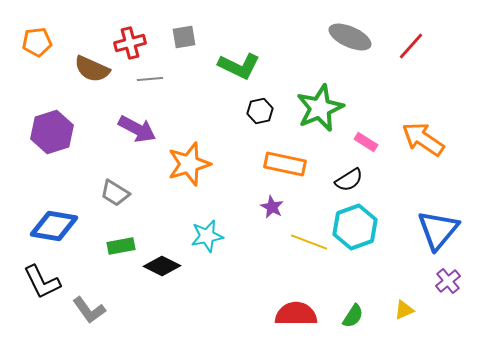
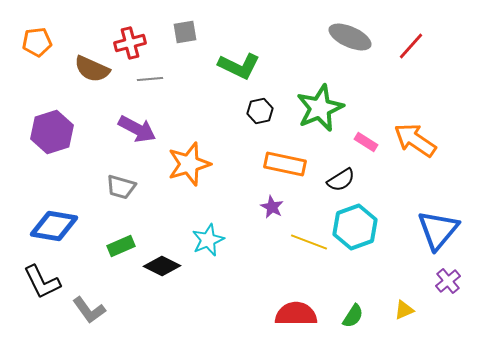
gray square: moved 1 px right, 5 px up
orange arrow: moved 8 px left, 1 px down
black semicircle: moved 8 px left
gray trapezoid: moved 6 px right, 6 px up; rotated 16 degrees counterclockwise
cyan star: moved 1 px right, 4 px down; rotated 12 degrees counterclockwise
green rectangle: rotated 12 degrees counterclockwise
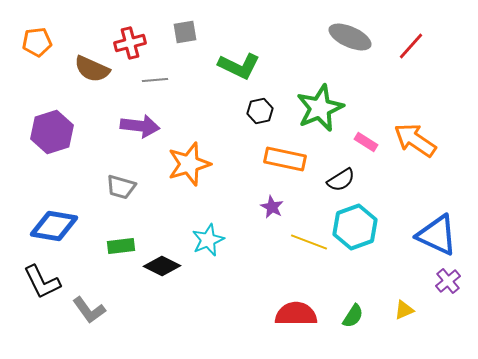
gray line: moved 5 px right, 1 px down
purple arrow: moved 3 px right, 3 px up; rotated 21 degrees counterclockwise
orange rectangle: moved 5 px up
blue triangle: moved 1 px left, 5 px down; rotated 45 degrees counterclockwise
green rectangle: rotated 16 degrees clockwise
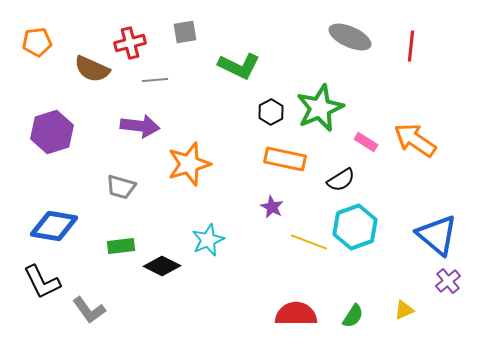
red line: rotated 36 degrees counterclockwise
black hexagon: moved 11 px right, 1 px down; rotated 15 degrees counterclockwise
blue triangle: rotated 15 degrees clockwise
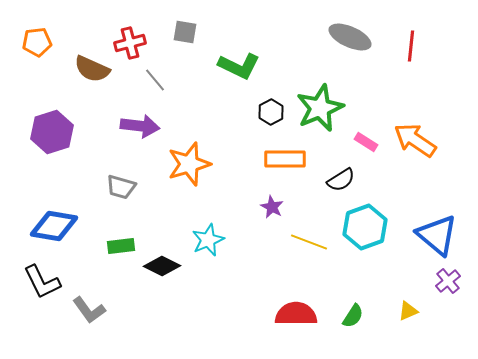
gray square: rotated 20 degrees clockwise
gray line: rotated 55 degrees clockwise
orange rectangle: rotated 12 degrees counterclockwise
cyan hexagon: moved 10 px right
yellow triangle: moved 4 px right, 1 px down
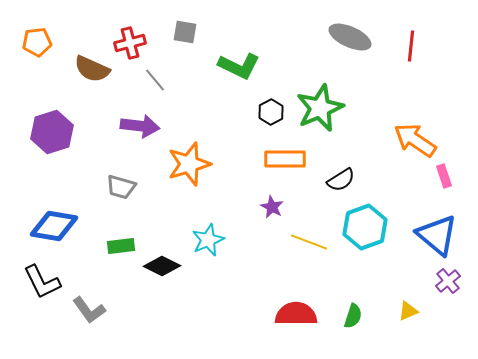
pink rectangle: moved 78 px right, 34 px down; rotated 40 degrees clockwise
green semicircle: rotated 15 degrees counterclockwise
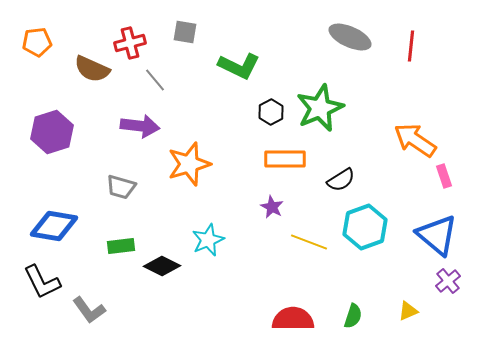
red semicircle: moved 3 px left, 5 px down
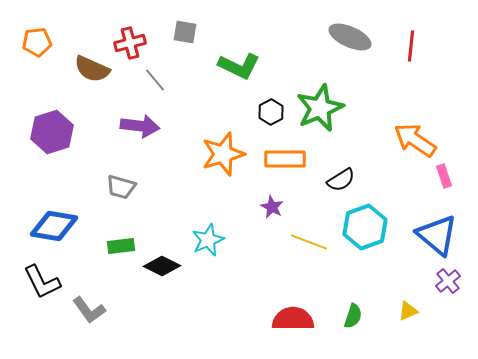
orange star: moved 34 px right, 10 px up
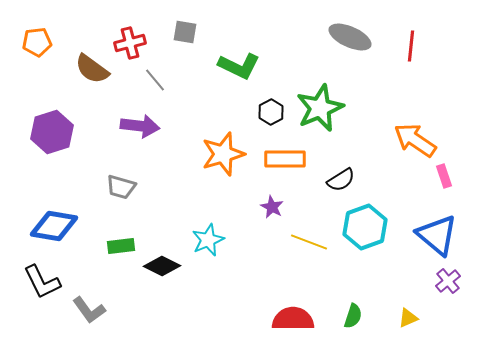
brown semicircle: rotated 12 degrees clockwise
yellow triangle: moved 7 px down
